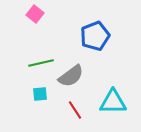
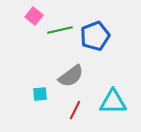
pink square: moved 1 px left, 2 px down
green line: moved 19 px right, 33 px up
red line: rotated 60 degrees clockwise
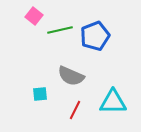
gray semicircle: rotated 60 degrees clockwise
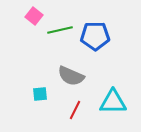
blue pentagon: rotated 20 degrees clockwise
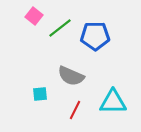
green line: moved 2 px up; rotated 25 degrees counterclockwise
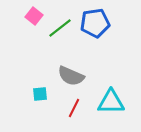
blue pentagon: moved 13 px up; rotated 8 degrees counterclockwise
cyan triangle: moved 2 px left
red line: moved 1 px left, 2 px up
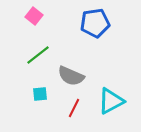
green line: moved 22 px left, 27 px down
cyan triangle: moved 1 px up; rotated 28 degrees counterclockwise
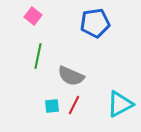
pink square: moved 1 px left
green line: moved 1 px down; rotated 40 degrees counterclockwise
cyan square: moved 12 px right, 12 px down
cyan triangle: moved 9 px right, 3 px down
red line: moved 3 px up
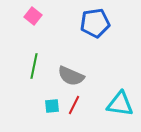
green line: moved 4 px left, 10 px down
cyan triangle: rotated 36 degrees clockwise
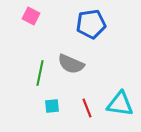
pink square: moved 2 px left; rotated 12 degrees counterclockwise
blue pentagon: moved 4 px left, 1 px down
green line: moved 6 px right, 7 px down
gray semicircle: moved 12 px up
red line: moved 13 px right, 3 px down; rotated 48 degrees counterclockwise
